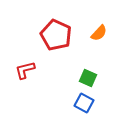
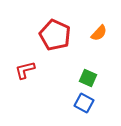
red pentagon: moved 1 px left
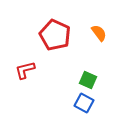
orange semicircle: rotated 78 degrees counterclockwise
green square: moved 2 px down
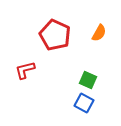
orange semicircle: rotated 66 degrees clockwise
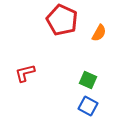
red pentagon: moved 7 px right, 15 px up
red L-shape: moved 3 px down
blue square: moved 4 px right, 3 px down
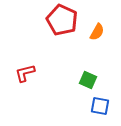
orange semicircle: moved 2 px left, 1 px up
blue square: moved 12 px right; rotated 18 degrees counterclockwise
